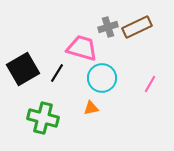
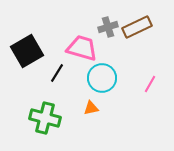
black square: moved 4 px right, 18 px up
green cross: moved 2 px right
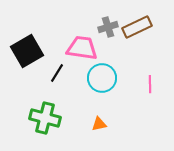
pink trapezoid: rotated 8 degrees counterclockwise
pink line: rotated 30 degrees counterclockwise
orange triangle: moved 8 px right, 16 px down
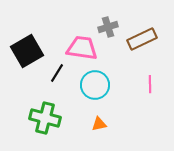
brown rectangle: moved 5 px right, 12 px down
cyan circle: moved 7 px left, 7 px down
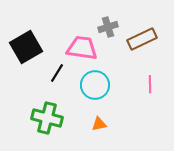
black square: moved 1 px left, 4 px up
green cross: moved 2 px right
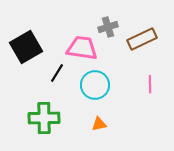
green cross: moved 3 px left; rotated 16 degrees counterclockwise
